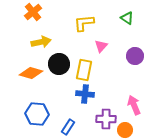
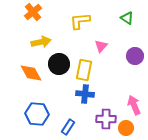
yellow L-shape: moved 4 px left, 2 px up
orange diamond: rotated 45 degrees clockwise
orange circle: moved 1 px right, 2 px up
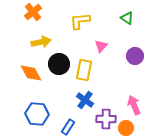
blue cross: moved 6 px down; rotated 30 degrees clockwise
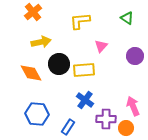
yellow rectangle: rotated 75 degrees clockwise
pink arrow: moved 1 px left, 1 px down
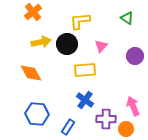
black circle: moved 8 px right, 20 px up
yellow rectangle: moved 1 px right
orange circle: moved 1 px down
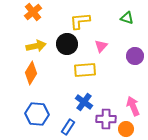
green triangle: rotated 16 degrees counterclockwise
yellow arrow: moved 5 px left, 4 px down
orange diamond: rotated 60 degrees clockwise
blue cross: moved 1 px left, 2 px down
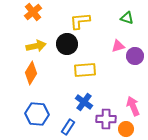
pink triangle: moved 17 px right; rotated 32 degrees clockwise
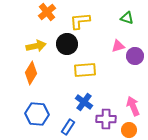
orange cross: moved 14 px right
orange circle: moved 3 px right, 1 px down
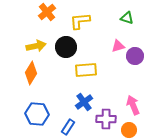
black circle: moved 1 px left, 3 px down
yellow rectangle: moved 1 px right
blue cross: rotated 18 degrees clockwise
pink arrow: moved 1 px up
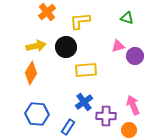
purple cross: moved 3 px up
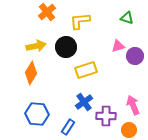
yellow rectangle: rotated 15 degrees counterclockwise
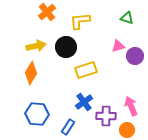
pink arrow: moved 2 px left, 1 px down
orange circle: moved 2 px left
